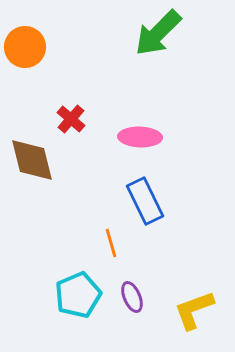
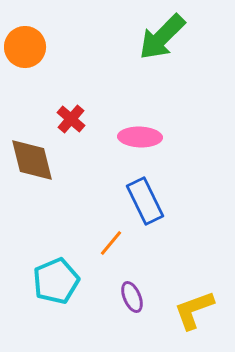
green arrow: moved 4 px right, 4 px down
orange line: rotated 56 degrees clockwise
cyan pentagon: moved 22 px left, 14 px up
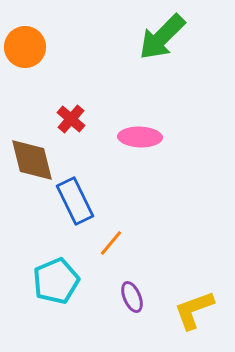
blue rectangle: moved 70 px left
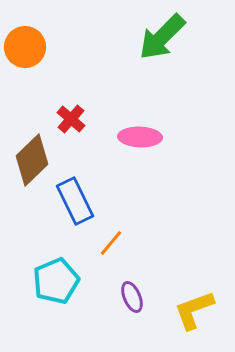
brown diamond: rotated 60 degrees clockwise
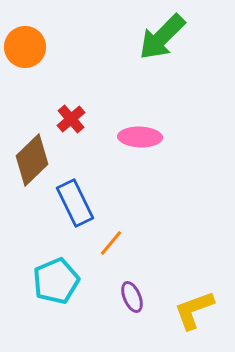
red cross: rotated 8 degrees clockwise
blue rectangle: moved 2 px down
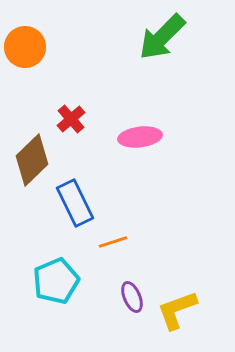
pink ellipse: rotated 9 degrees counterclockwise
orange line: moved 2 px right, 1 px up; rotated 32 degrees clockwise
yellow L-shape: moved 17 px left
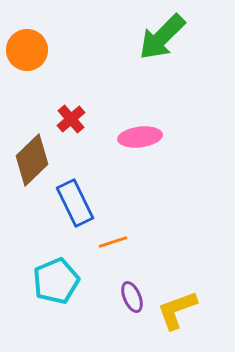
orange circle: moved 2 px right, 3 px down
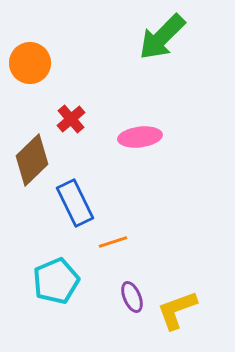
orange circle: moved 3 px right, 13 px down
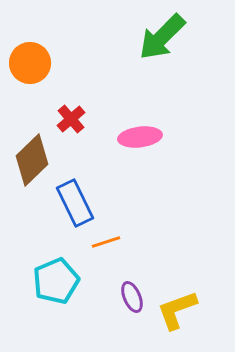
orange line: moved 7 px left
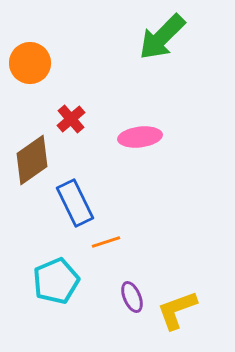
brown diamond: rotated 9 degrees clockwise
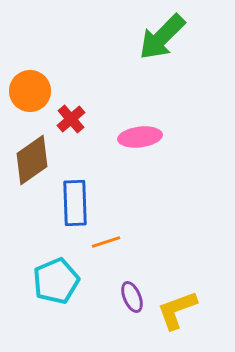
orange circle: moved 28 px down
blue rectangle: rotated 24 degrees clockwise
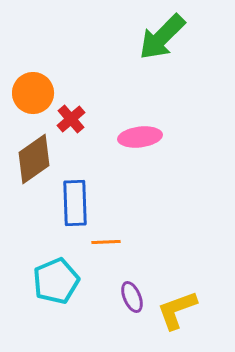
orange circle: moved 3 px right, 2 px down
brown diamond: moved 2 px right, 1 px up
orange line: rotated 16 degrees clockwise
